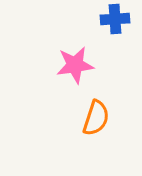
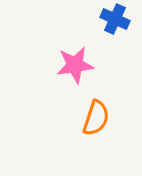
blue cross: rotated 28 degrees clockwise
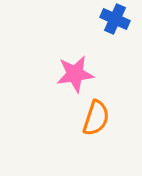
pink star: moved 9 px down
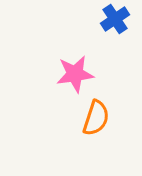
blue cross: rotated 32 degrees clockwise
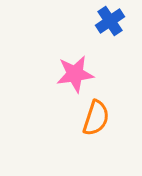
blue cross: moved 5 px left, 2 px down
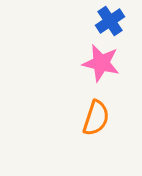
pink star: moved 26 px right, 11 px up; rotated 21 degrees clockwise
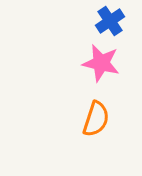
orange semicircle: moved 1 px down
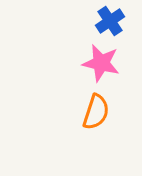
orange semicircle: moved 7 px up
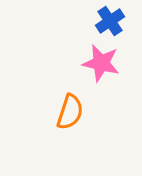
orange semicircle: moved 26 px left
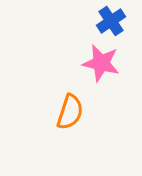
blue cross: moved 1 px right
